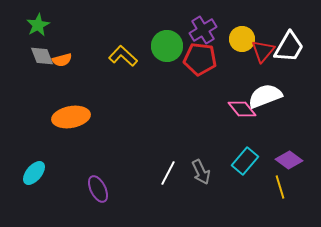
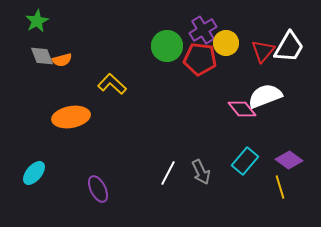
green star: moved 1 px left, 4 px up
yellow circle: moved 16 px left, 4 px down
yellow L-shape: moved 11 px left, 28 px down
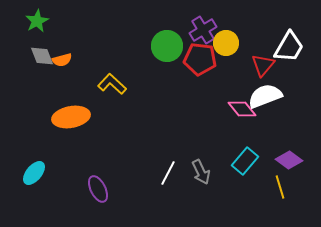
red triangle: moved 14 px down
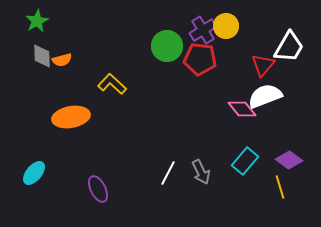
yellow circle: moved 17 px up
gray diamond: rotated 20 degrees clockwise
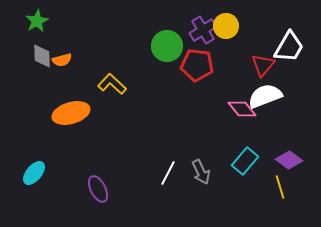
red pentagon: moved 3 px left, 6 px down
orange ellipse: moved 4 px up; rotated 6 degrees counterclockwise
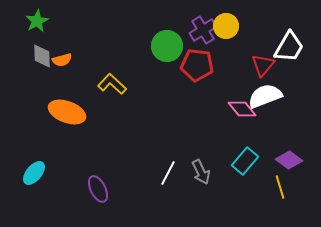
orange ellipse: moved 4 px left, 1 px up; rotated 36 degrees clockwise
